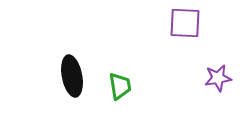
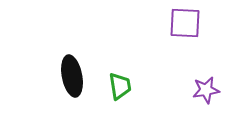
purple star: moved 12 px left, 12 px down
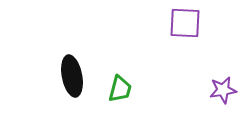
green trapezoid: moved 3 px down; rotated 24 degrees clockwise
purple star: moved 17 px right
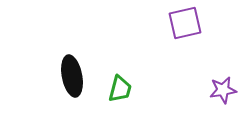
purple square: rotated 16 degrees counterclockwise
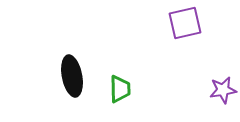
green trapezoid: rotated 16 degrees counterclockwise
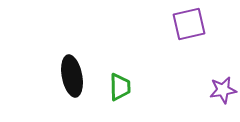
purple square: moved 4 px right, 1 px down
green trapezoid: moved 2 px up
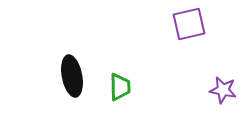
purple star: rotated 20 degrees clockwise
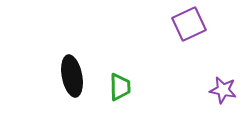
purple square: rotated 12 degrees counterclockwise
